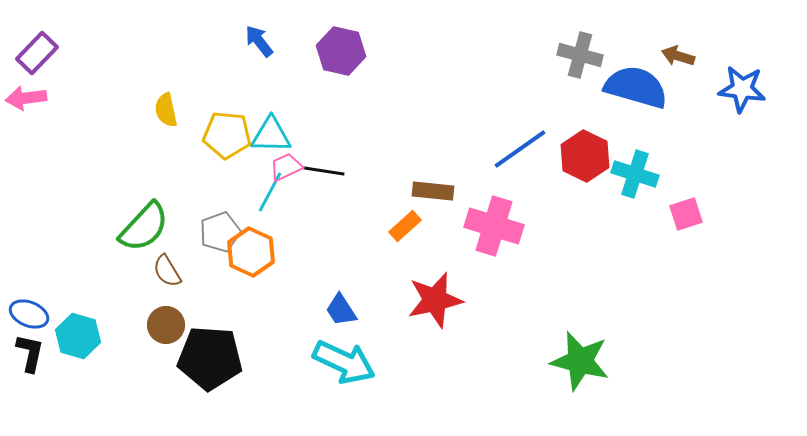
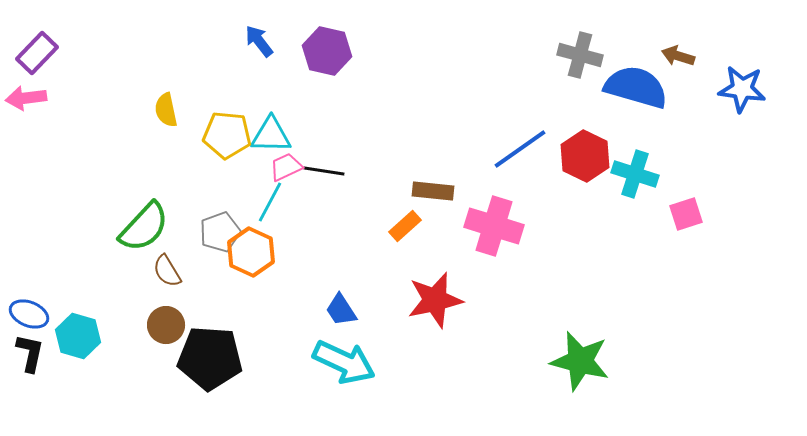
purple hexagon: moved 14 px left
cyan line: moved 10 px down
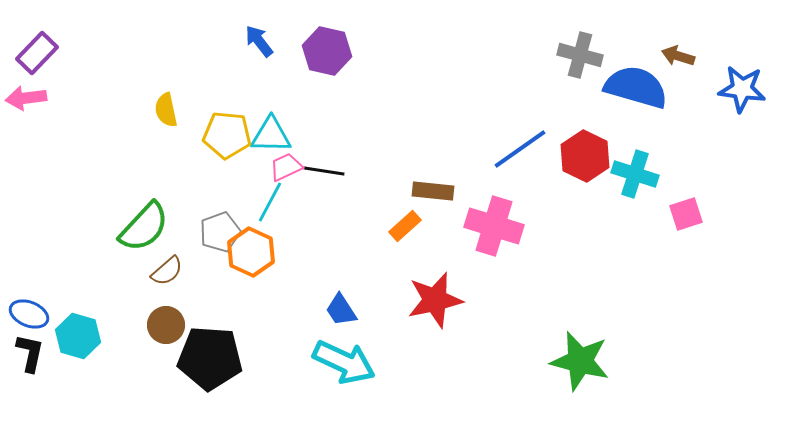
brown semicircle: rotated 100 degrees counterclockwise
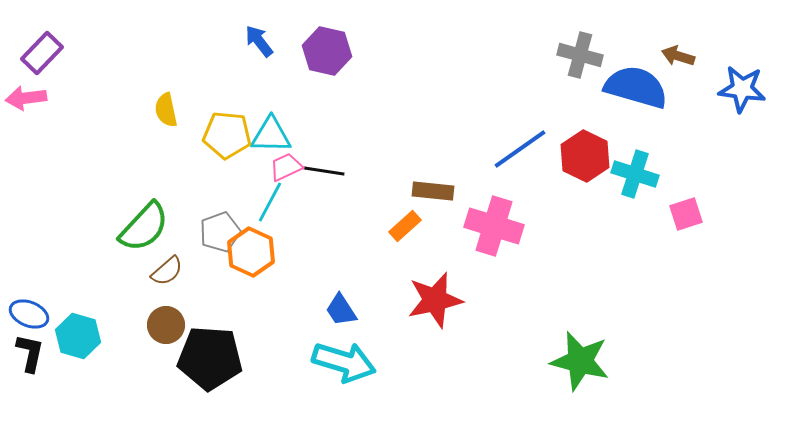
purple rectangle: moved 5 px right
cyan arrow: rotated 8 degrees counterclockwise
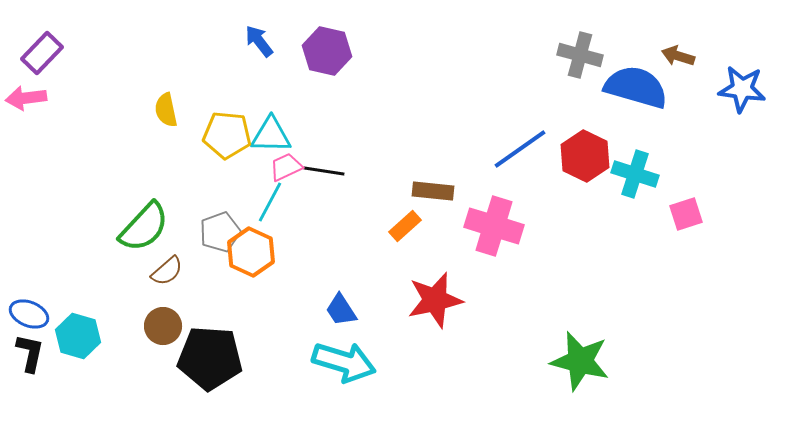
brown circle: moved 3 px left, 1 px down
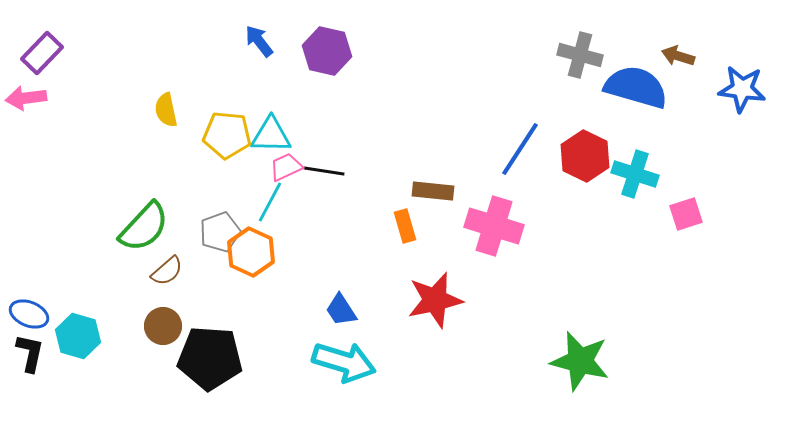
blue line: rotated 22 degrees counterclockwise
orange rectangle: rotated 64 degrees counterclockwise
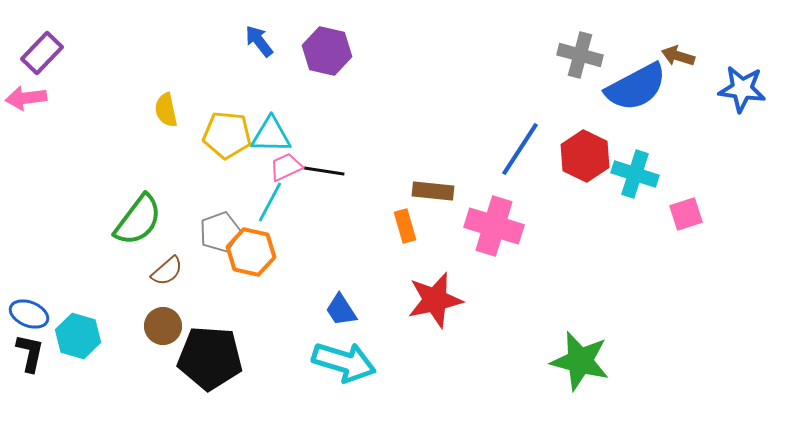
blue semicircle: rotated 136 degrees clockwise
green semicircle: moved 6 px left, 7 px up; rotated 6 degrees counterclockwise
orange hexagon: rotated 12 degrees counterclockwise
